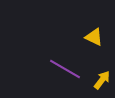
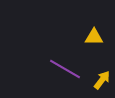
yellow triangle: rotated 24 degrees counterclockwise
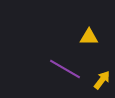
yellow triangle: moved 5 px left
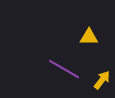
purple line: moved 1 px left
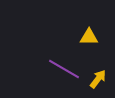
yellow arrow: moved 4 px left, 1 px up
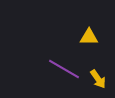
yellow arrow: rotated 108 degrees clockwise
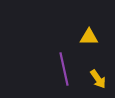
purple line: rotated 48 degrees clockwise
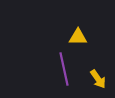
yellow triangle: moved 11 px left
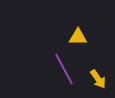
purple line: rotated 16 degrees counterclockwise
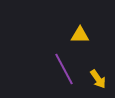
yellow triangle: moved 2 px right, 2 px up
